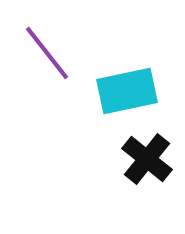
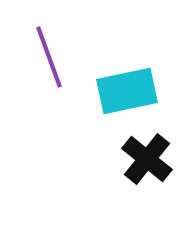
purple line: moved 2 px right, 4 px down; rotated 18 degrees clockwise
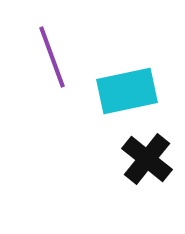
purple line: moved 3 px right
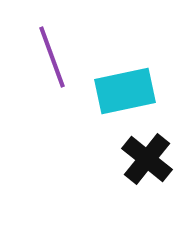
cyan rectangle: moved 2 px left
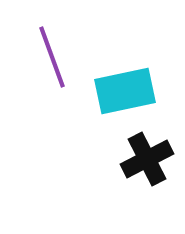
black cross: rotated 24 degrees clockwise
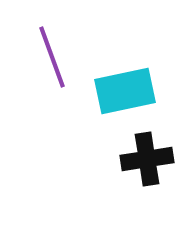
black cross: rotated 18 degrees clockwise
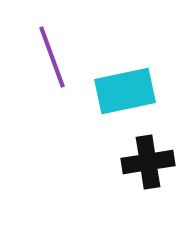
black cross: moved 1 px right, 3 px down
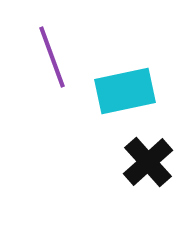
black cross: rotated 33 degrees counterclockwise
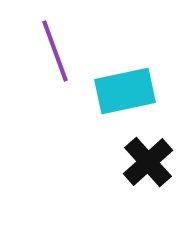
purple line: moved 3 px right, 6 px up
